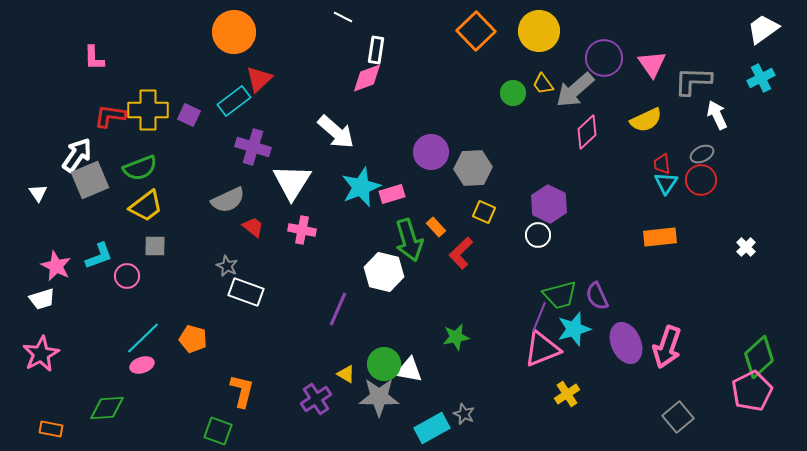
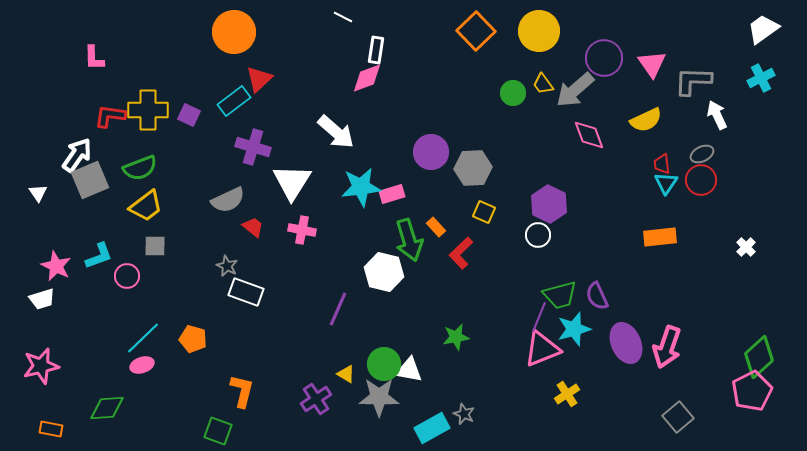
pink diamond at (587, 132): moved 2 px right, 3 px down; rotated 68 degrees counterclockwise
cyan star at (361, 187): rotated 15 degrees clockwise
pink star at (41, 354): moved 12 px down; rotated 15 degrees clockwise
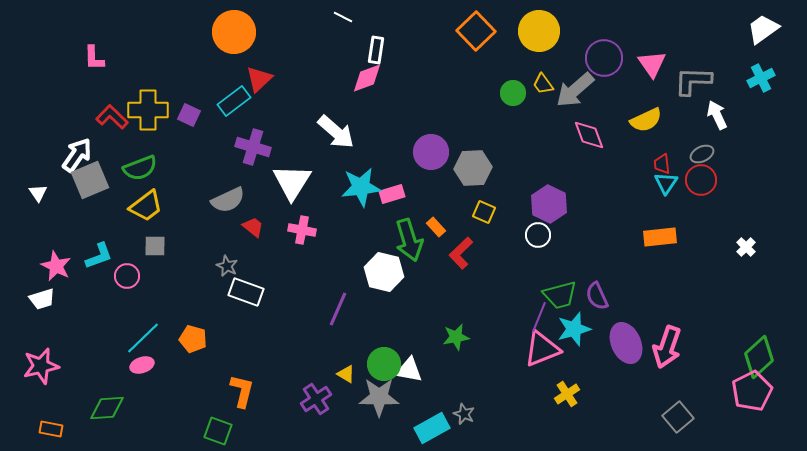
red L-shape at (110, 116): moved 2 px right, 1 px down; rotated 36 degrees clockwise
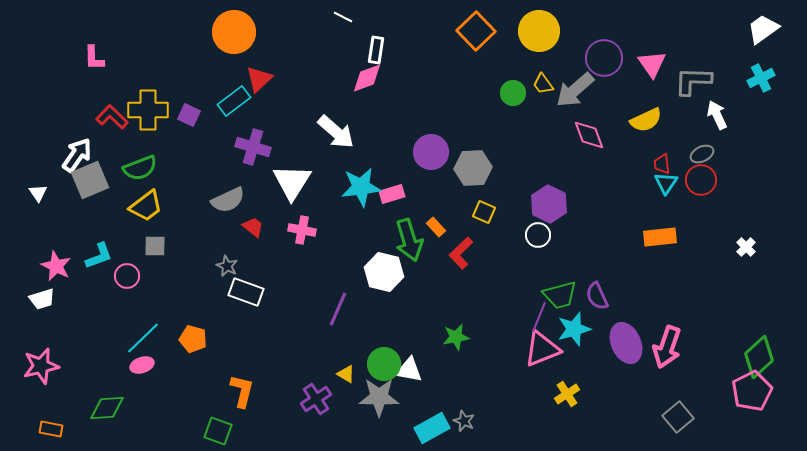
gray star at (464, 414): moved 7 px down
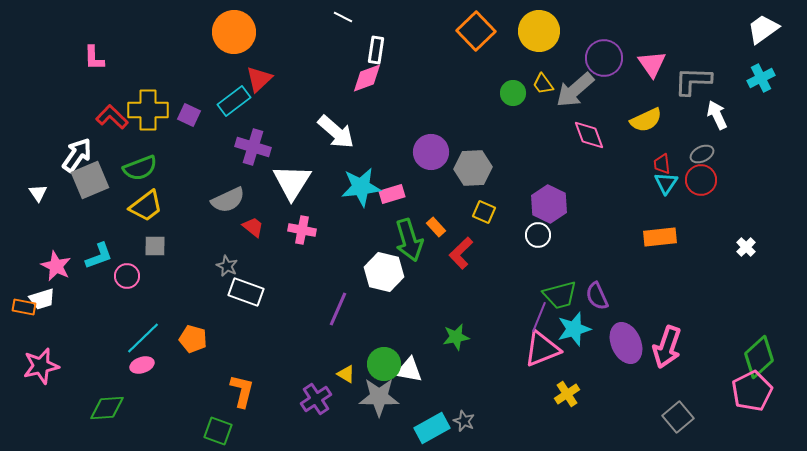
orange rectangle at (51, 429): moved 27 px left, 122 px up
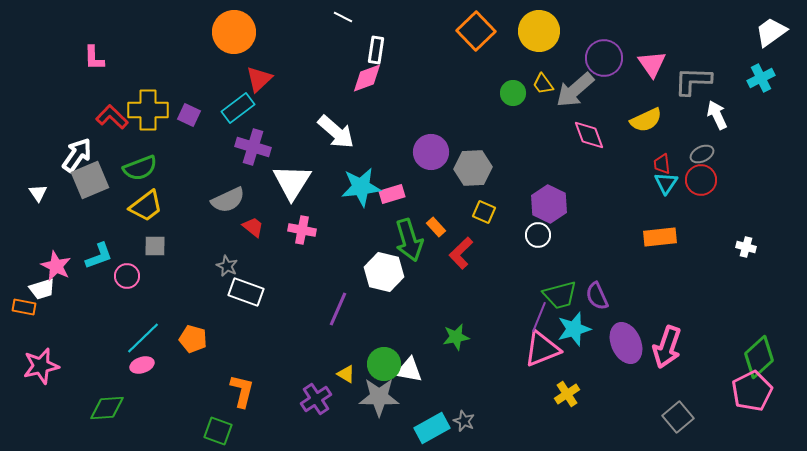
white trapezoid at (763, 29): moved 8 px right, 3 px down
cyan rectangle at (234, 101): moved 4 px right, 7 px down
white cross at (746, 247): rotated 30 degrees counterclockwise
white trapezoid at (42, 299): moved 10 px up
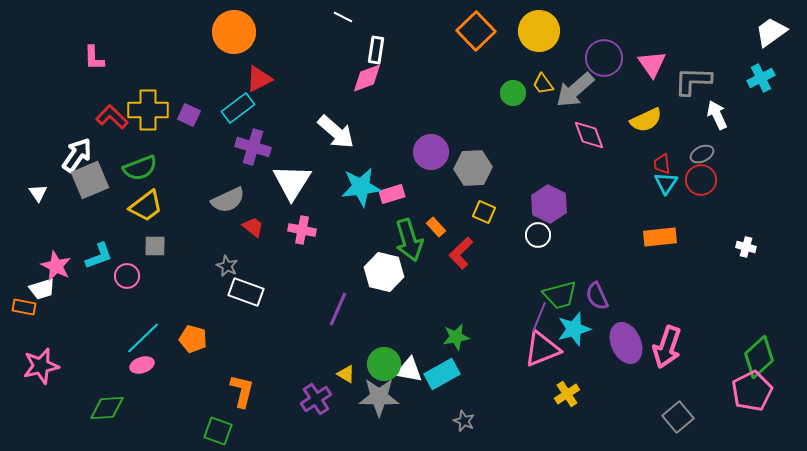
red triangle at (259, 79): rotated 16 degrees clockwise
cyan rectangle at (432, 428): moved 10 px right, 54 px up
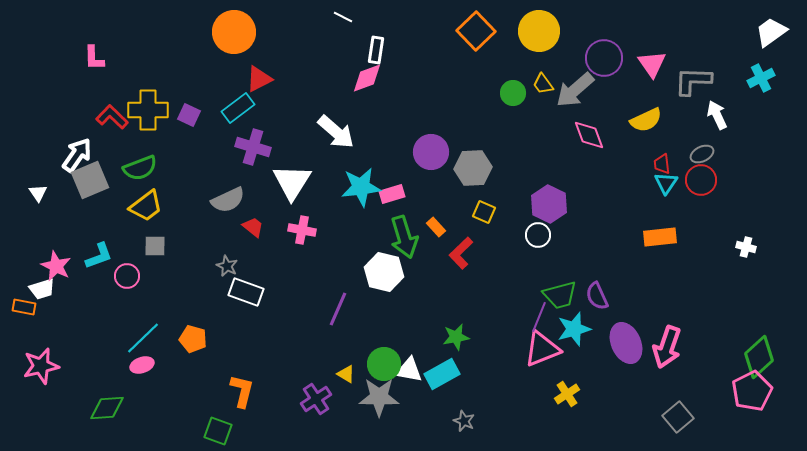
green arrow at (409, 240): moved 5 px left, 3 px up
